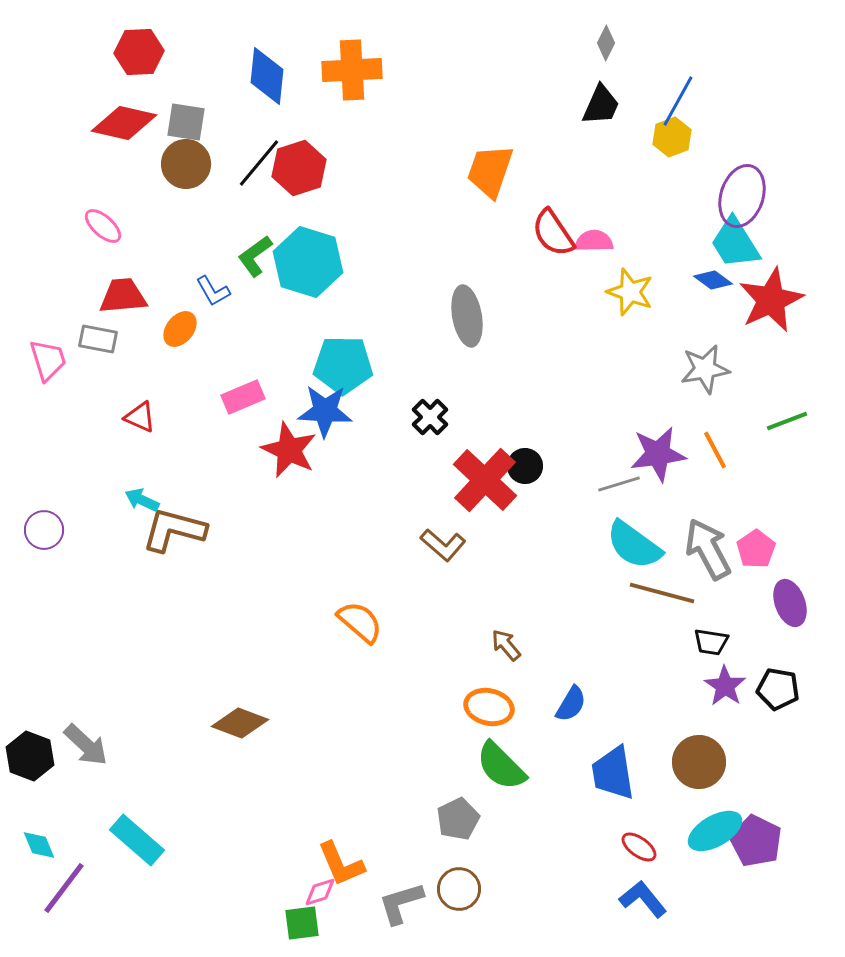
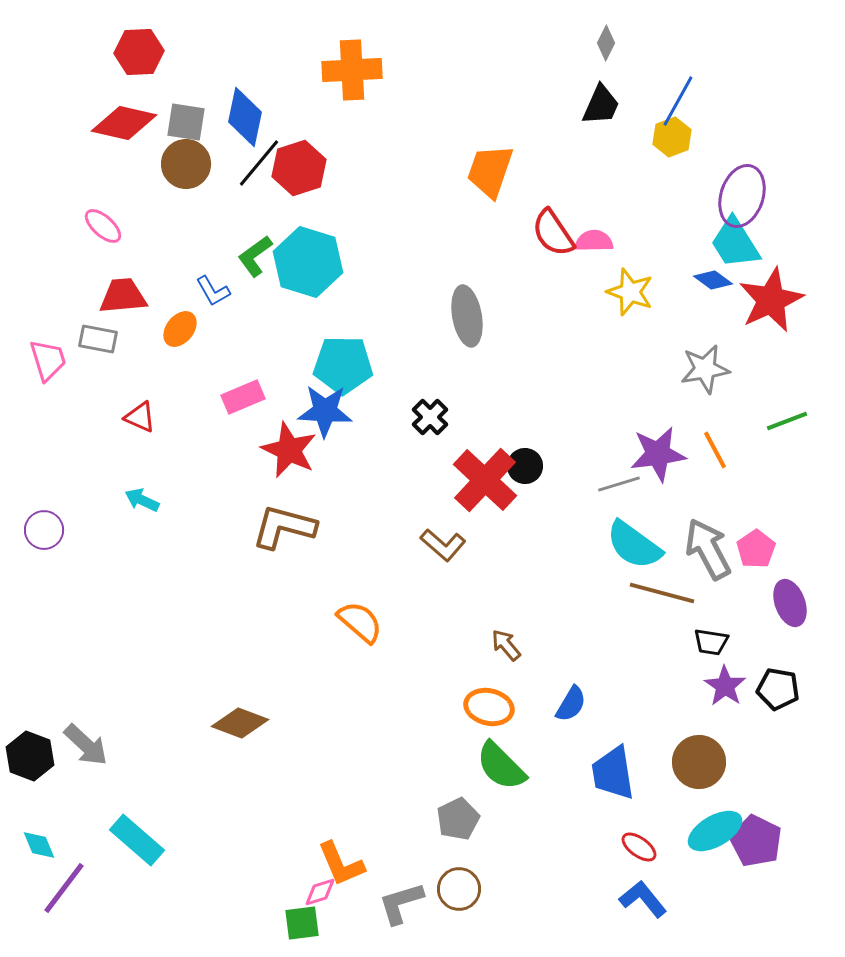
blue diamond at (267, 76): moved 22 px left, 41 px down; rotated 6 degrees clockwise
brown L-shape at (174, 530): moved 110 px right, 3 px up
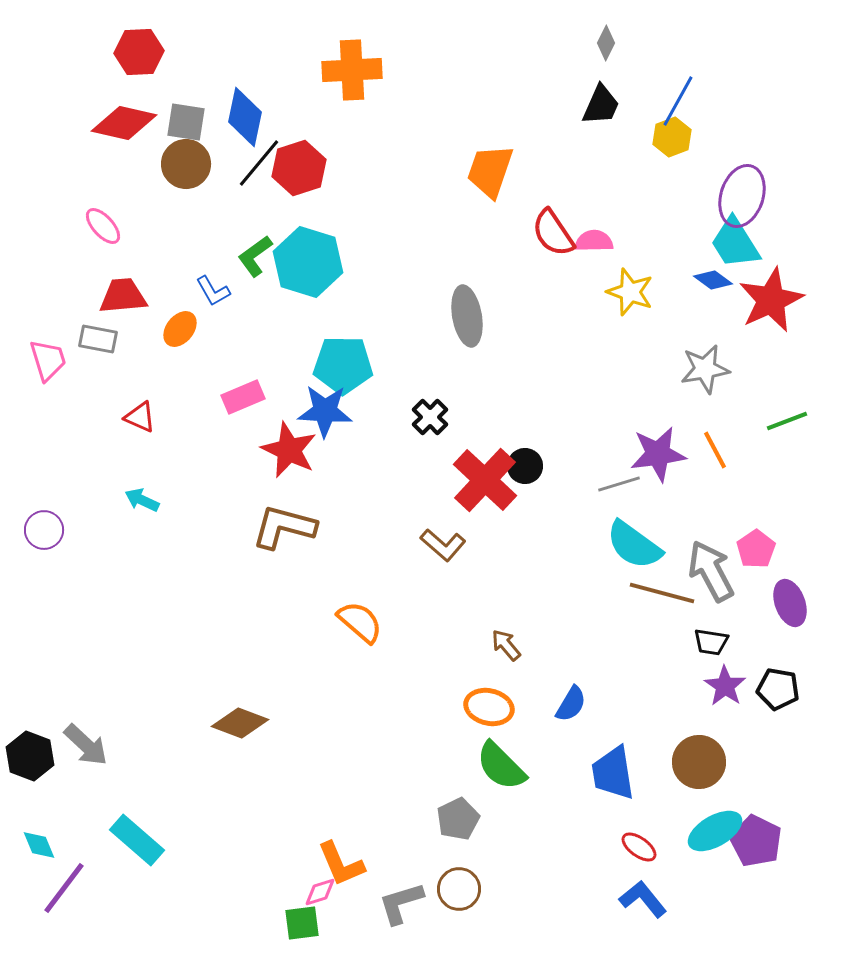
pink ellipse at (103, 226): rotated 6 degrees clockwise
gray arrow at (708, 549): moved 3 px right, 22 px down
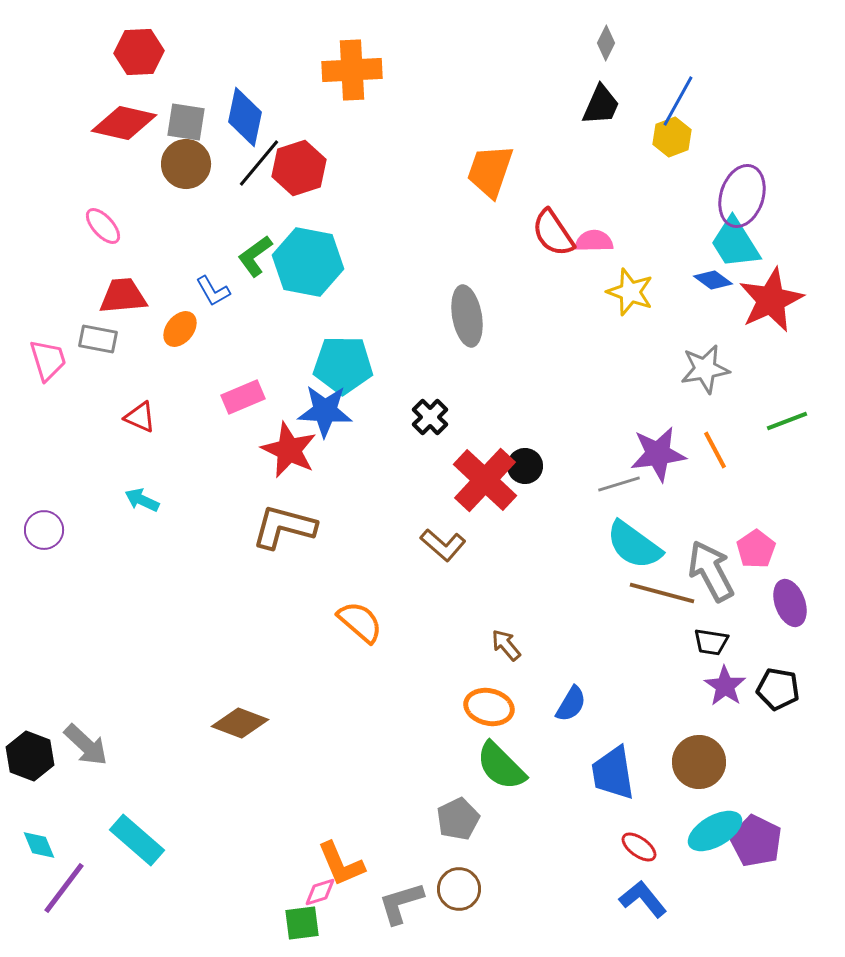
cyan hexagon at (308, 262): rotated 6 degrees counterclockwise
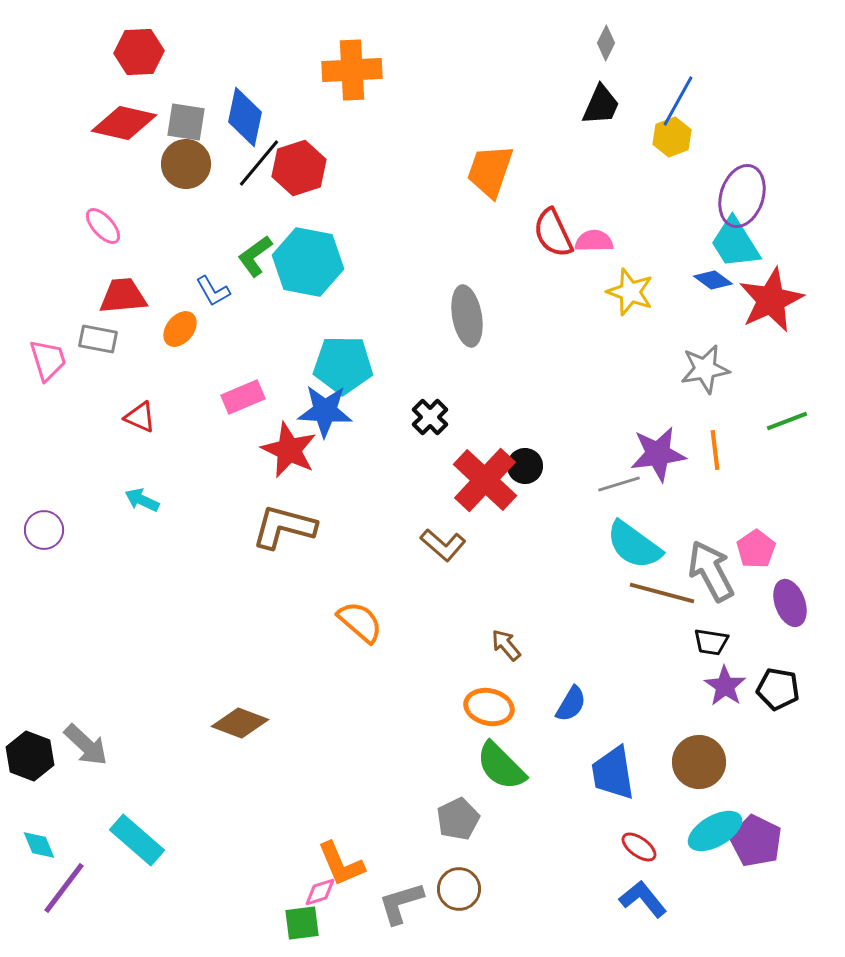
red semicircle at (553, 233): rotated 9 degrees clockwise
orange line at (715, 450): rotated 21 degrees clockwise
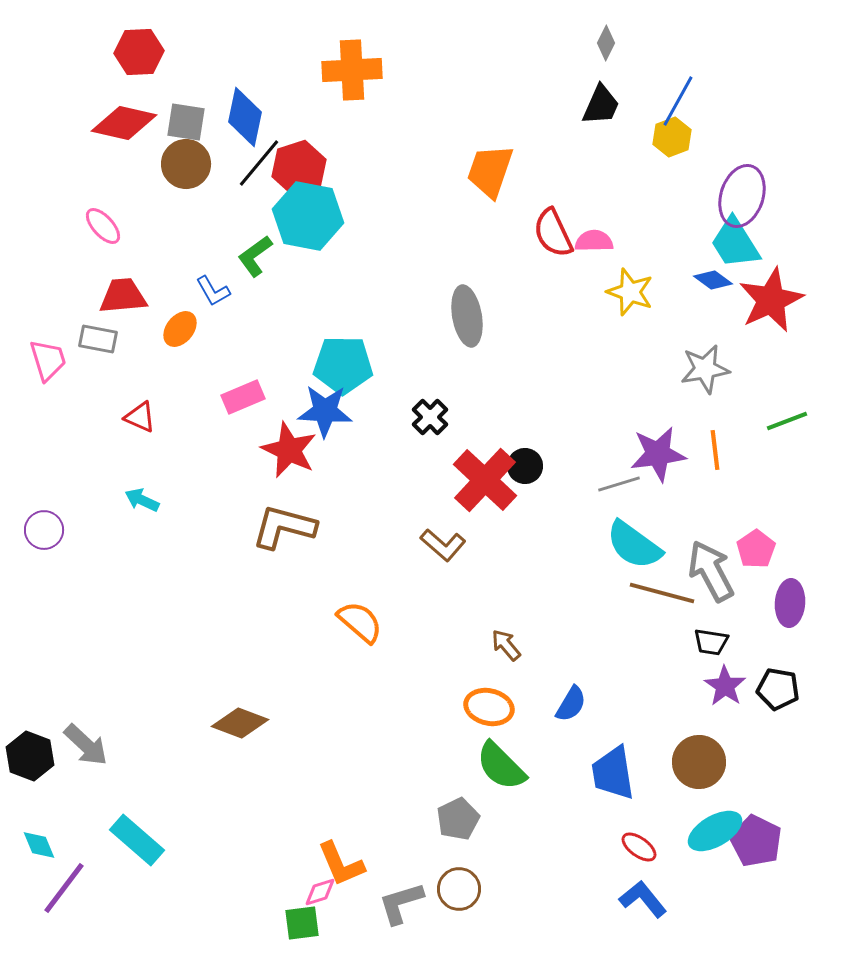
cyan hexagon at (308, 262): moved 46 px up
purple ellipse at (790, 603): rotated 24 degrees clockwise
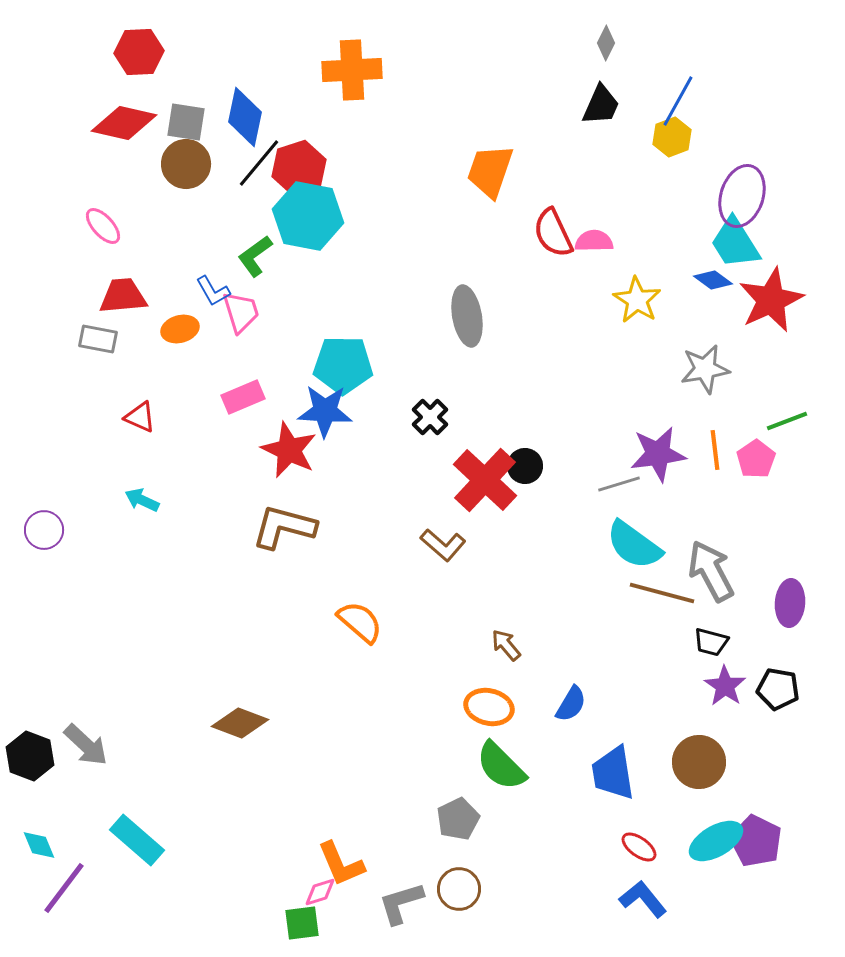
yellow star at (630, 292): moved 7 px right, 8 px down; rotated 12 degrees clockwise
orange ellipse at (180, 329): rotated 36 degrees clockwise
pink trapezoid at (48, 360): moved 193 px right, 48 px up
pink pentagon at (756, 549): moved 90 px up
black trapezoid at (711, 642): rotated 6 degrees clockwise
cyan ellipse at (715, 831): moved 1 px right, 10 px down
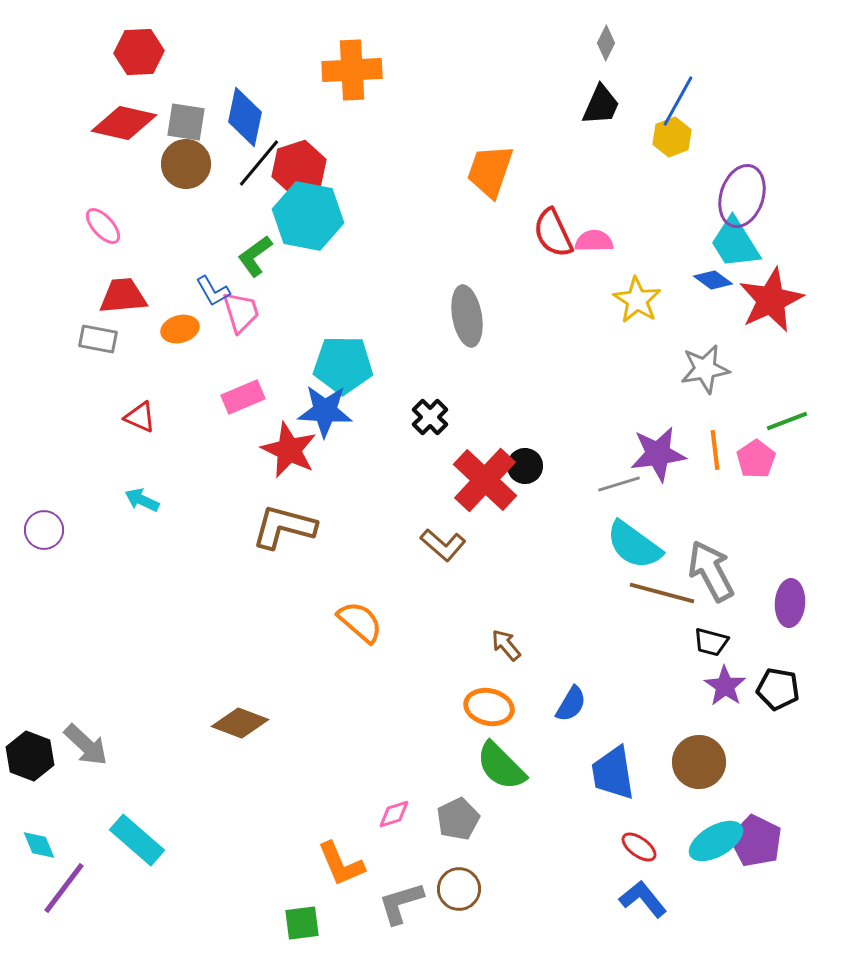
pink diamond at (320, 892): moved 74 px right, 78 px up
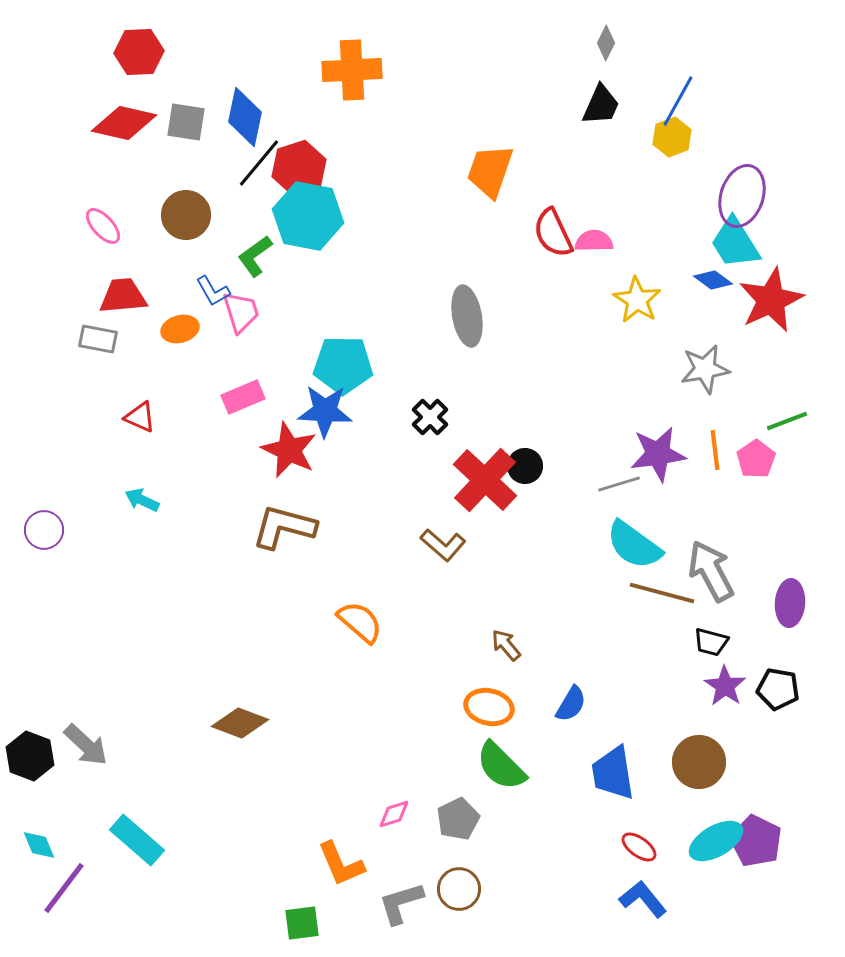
brown circle at (186, 164): moved 51 px down
